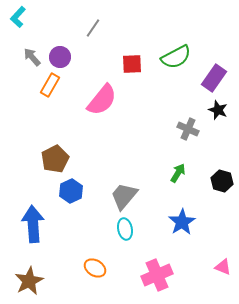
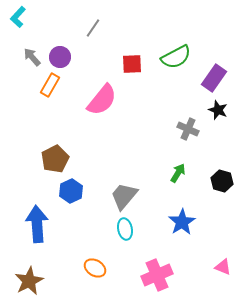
blue arrow: moved 4 px right
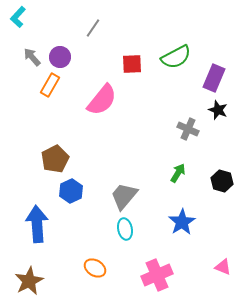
purple rectangle: rotated 12 degrees counterclockwise
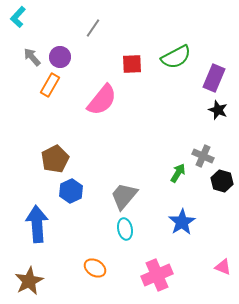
gray cross: moved 15 px right, 27 px down
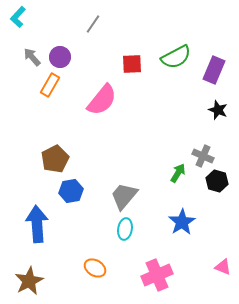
gray line: moved 4 px up
purple rectangle: moved 8 px up
black hexagon: moved 5 px left
blue hexagon: rotated 15 degrees clockwise
cyan ellipse: rotated 20 degrees clockwise
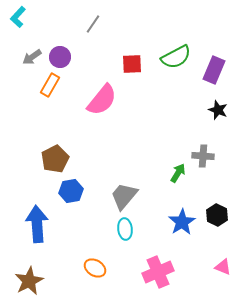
gray arrow: rotated 84 degrees counterclockwise
gray cross: rotated 20 degrees counterclockwise
black hexagon: moved 34 px down; rotated 10 degrees clockwise
cyan ellipse: rotated 15 degrees counterclockwise
pink cross: moved 1 px right, 3 px up
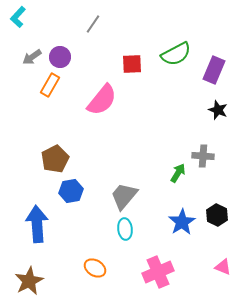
green semicircle: moved 3 px up
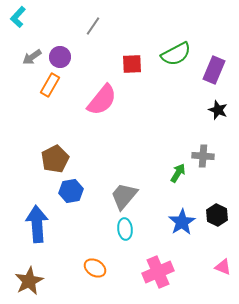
gray line: moved 2 px down
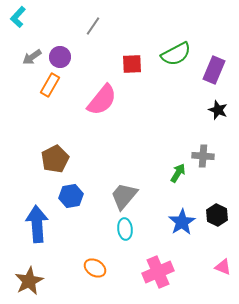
blue hexagon: moved 5 px down
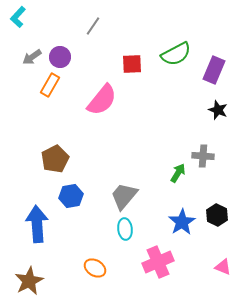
pink cross: moved 10 px up
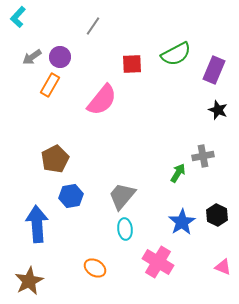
gray cross: rotated 15 degrees counterclockwise
gray trapezoid: moved 2 px left
pink cross: rotated 36 degrees counterclockwise
